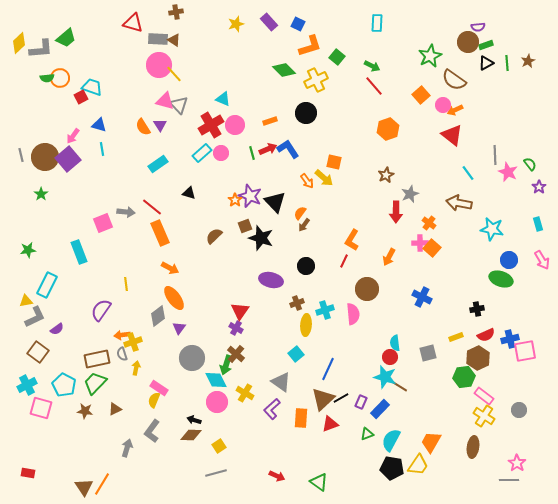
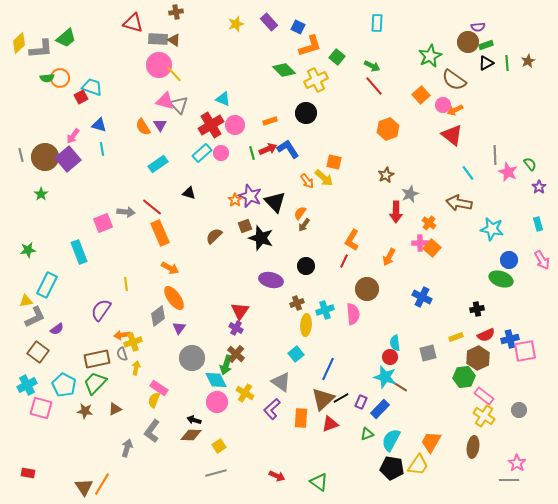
blue square at (298, 24): moved 3 px down
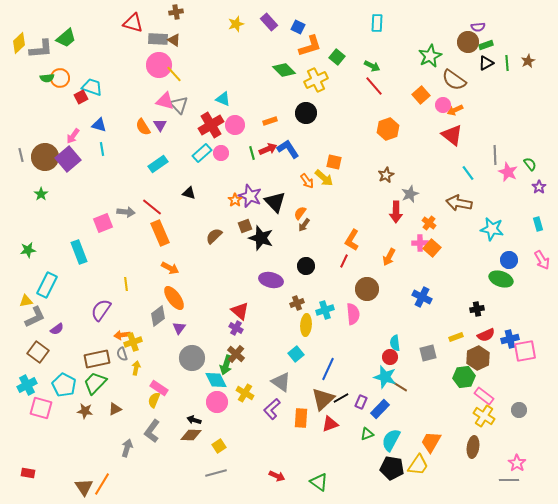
red triangle at (240, 311): rotated 24 degrees counterclockwise
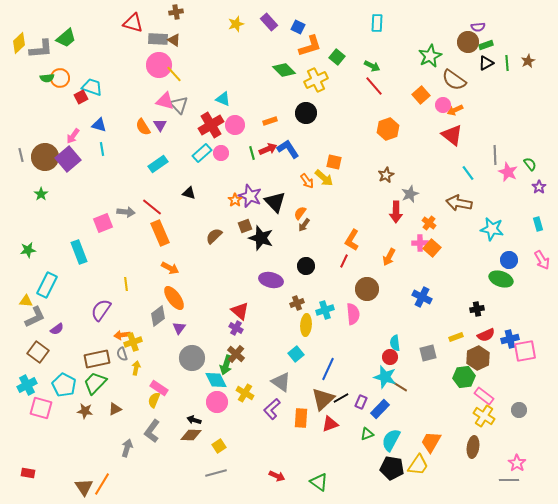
yellow triangle at (26, 301): rotated 16 degrees clockwise
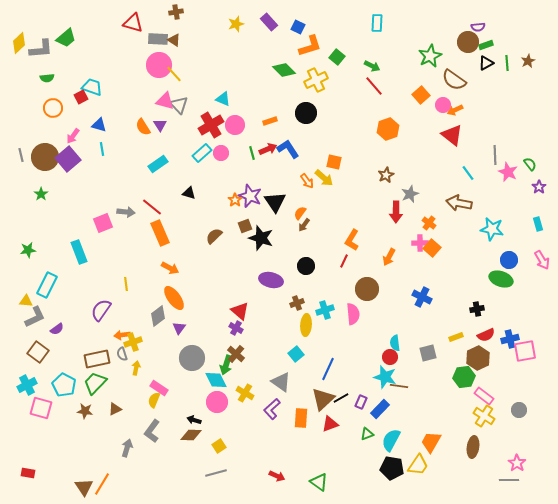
orange circle at (60, 78): moved 7 px left, 30 px down
black triangle at (275, 202): rotated 10 degrees clockwise
brown line at (399, 386): rotated 24 degrees counterclockwise
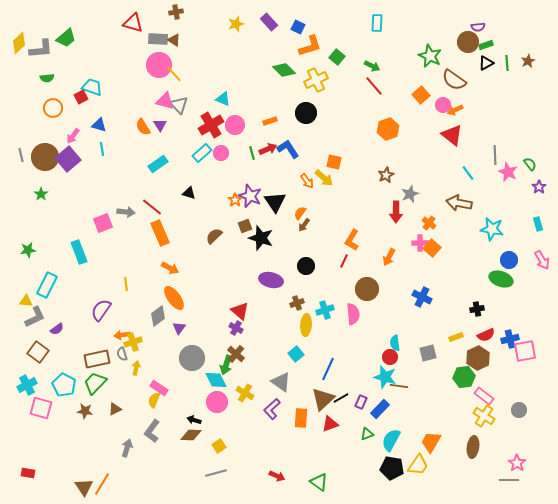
green star at (430, 56): rotated 20 degrees counterclockwise
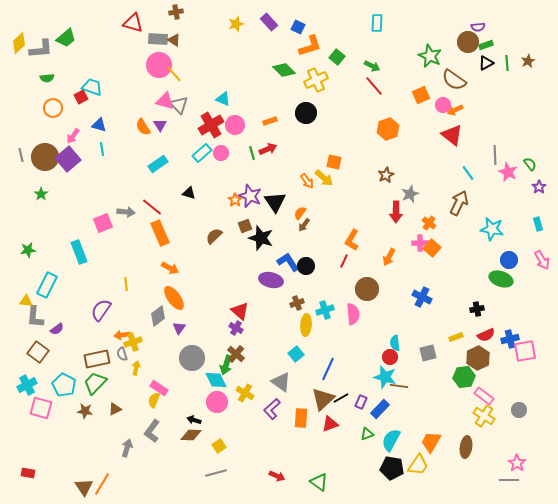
orange square at (421, 95): rotated 18 degrees clockwise
blue L-shape at (288, 149): moved 113 px down
brown arrow at (459, 203): rotated 105 degrees clockwise
gray L-shape at (35, 317): rotated 120 degrees clockwise
brown ellipse at (473, 447): moved 7 px left
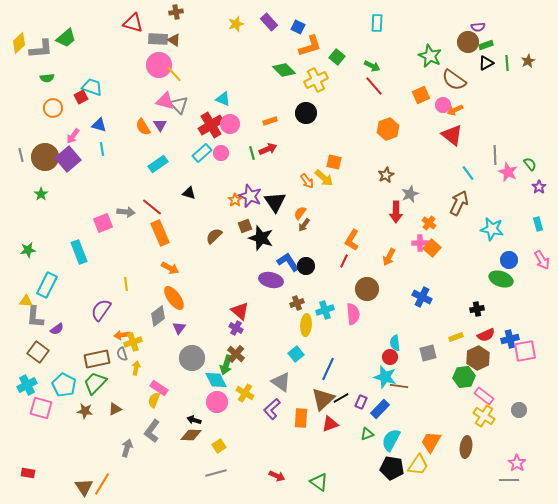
pink circle at (235, 125): moved 5 px left, 1 px up
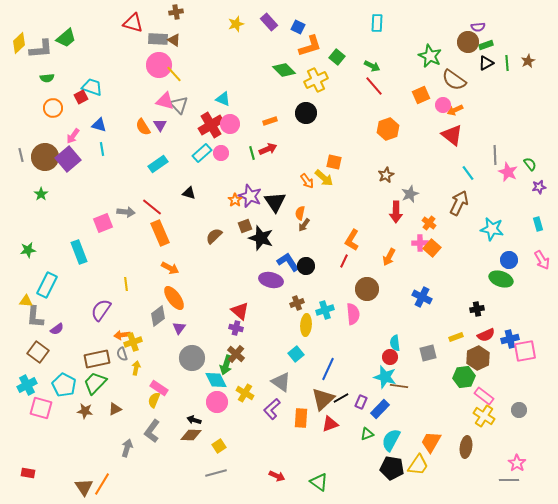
purple star at (539, 187): rotated 24 degrees clockwise
orange semicircle at (300, 213): rotated 24 degrees counterclockwise
purple cross at (236, 328): rotated 16 degrees counterclockwise
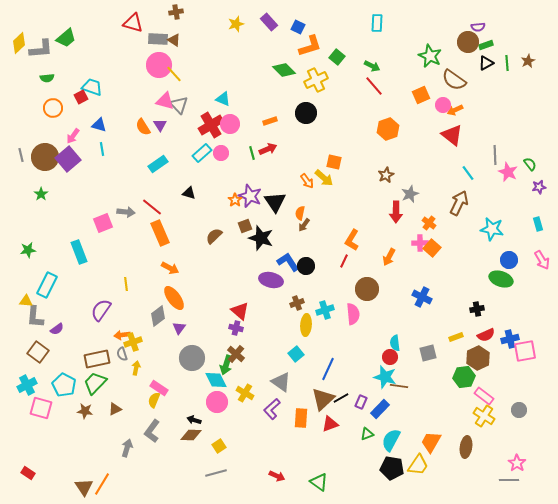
red rectangle at (28, 473): rotated 24 degrees clockwise
